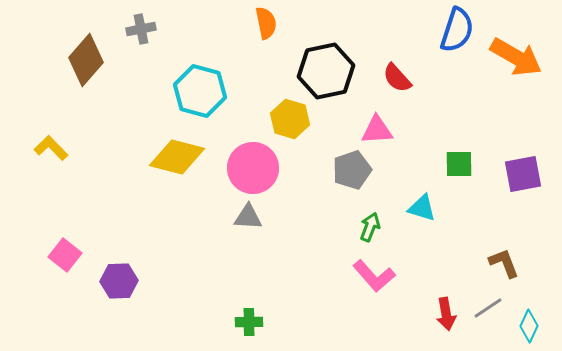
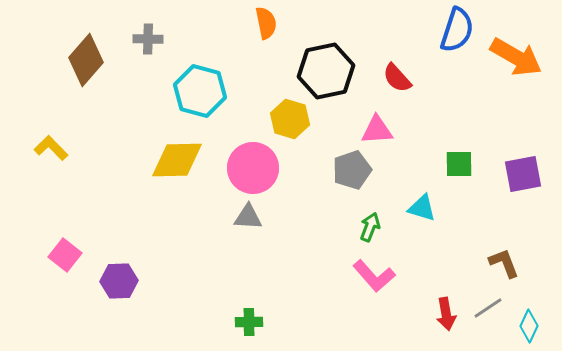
gray cross: moved 7 px right, 10 px down; rotated 12 degrees clockwise
yellow diamond: moved 3 px down; rotated 16 degrees counterclockwise
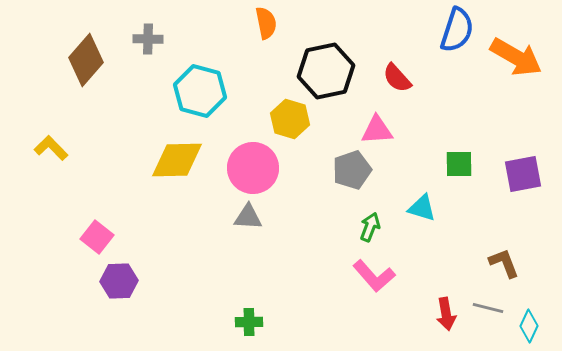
pink square: moved 32 px right, 18 px up
gray line: rotated 48 degrees clockwise
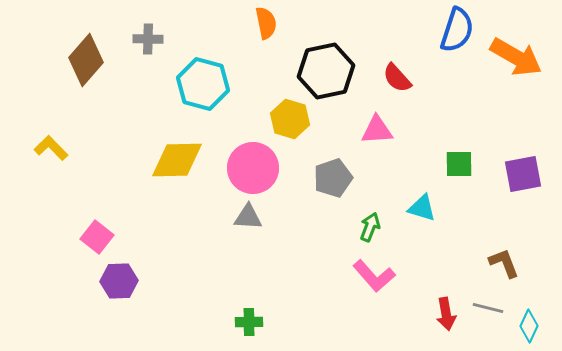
cyan hexagon: moved 3 px right, 7 px up
gray pentagon: moved 19 px left, 8 px down
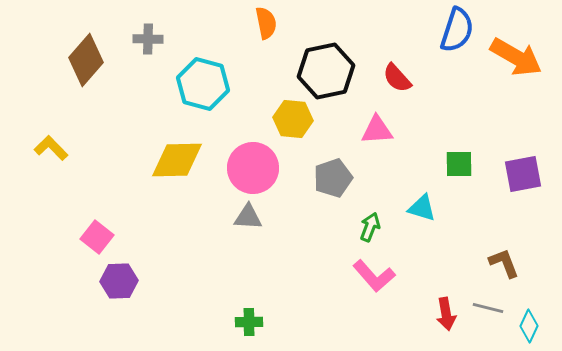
yellow hexagon: moved 3 px right; rotated 12 degrees counterclockwise
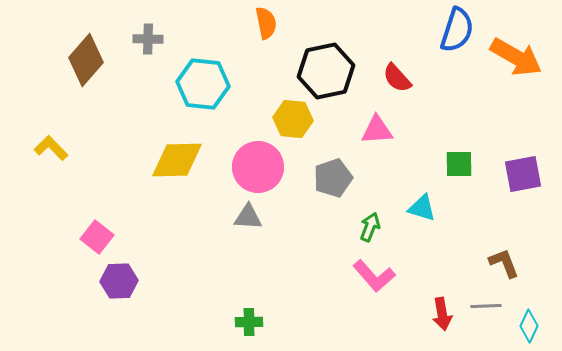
cyan hexagon: rotated 9 degrees counterclockwise
pink circle: moved 5 px right, 1 px up
gray line: moved 2 px left, 2 px up; rotated 16 degrees counterclockwise
red arrow: moved 4 px left
